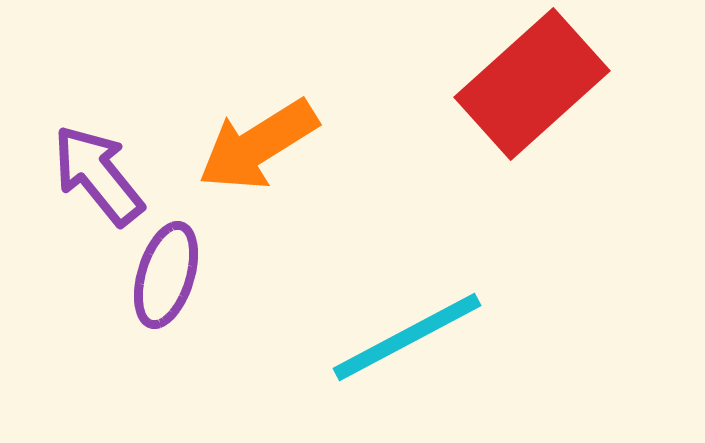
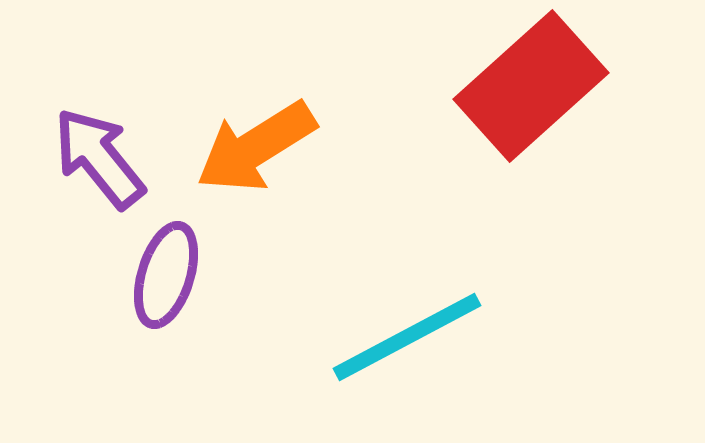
red rectangle: moved 1 px left, 2 px down
orange arrow: moved 2 px left, 2 px down
purple arrow: moved 1 px right, 17 px up
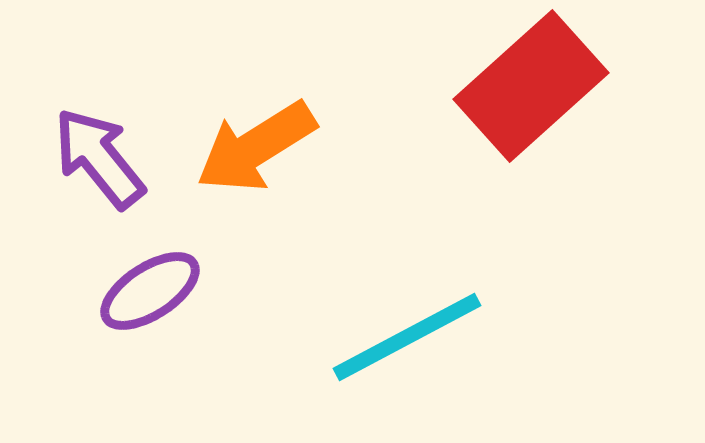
purple ellipse: moved 16 px left, 16 px down; rotated 40 degrees clockwise
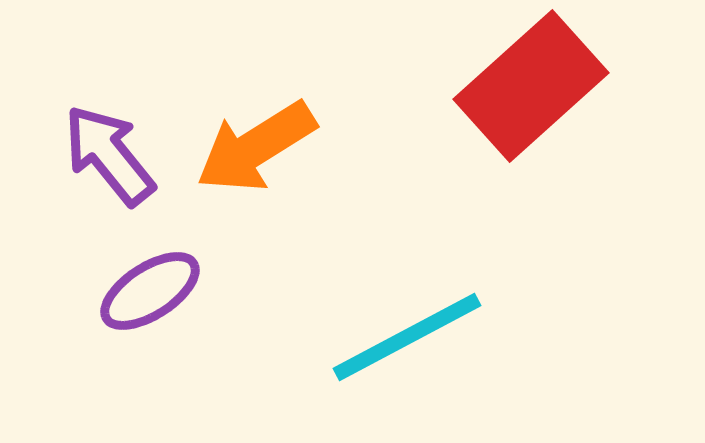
purple arrow: moved 10 px right, 3 px up
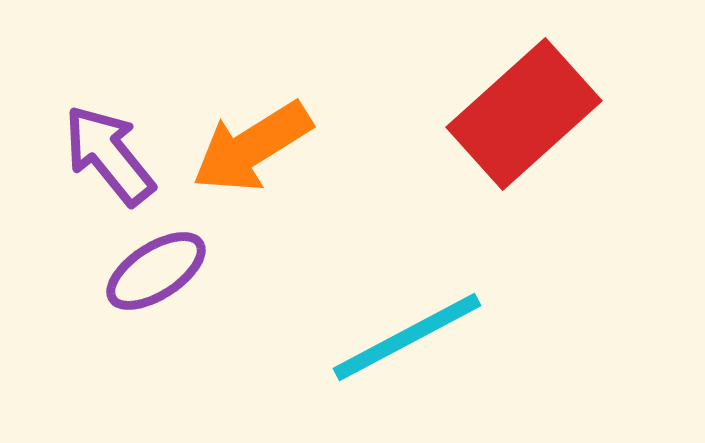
red rectangle: moved 7 px left, 28 px down
orange arrow: moved 4 px left
purple ellipse: moved 6 px right, 20 px up
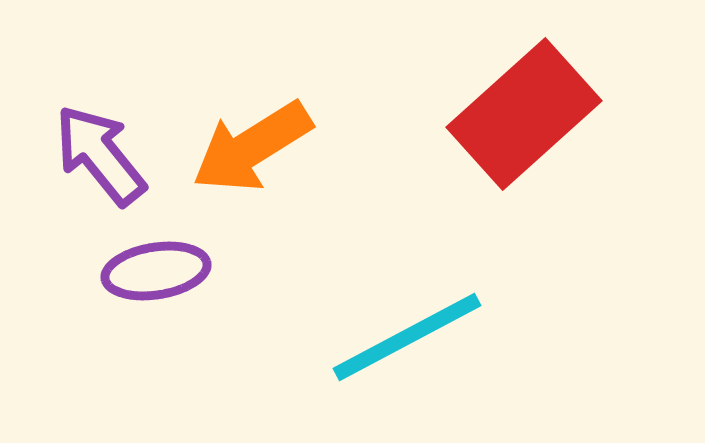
purple arrow: moved 9 px left
purple ellipse: rotated 24 degrees clockwise
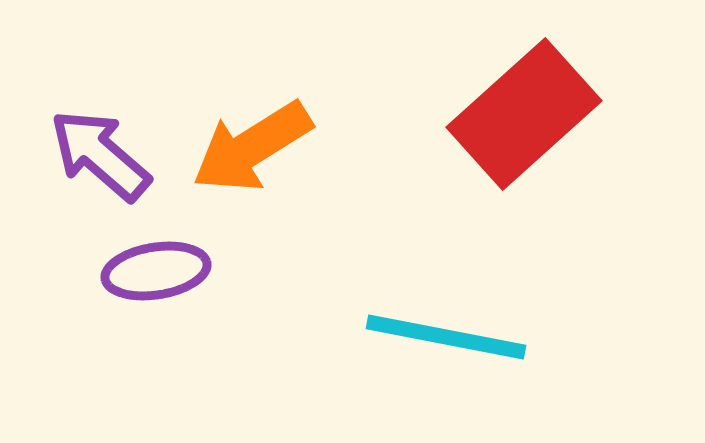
purple arrow: rotated 10 degrees counterclockwise
cyan line: moved 39 px right; rotated 39 degrees clockwise
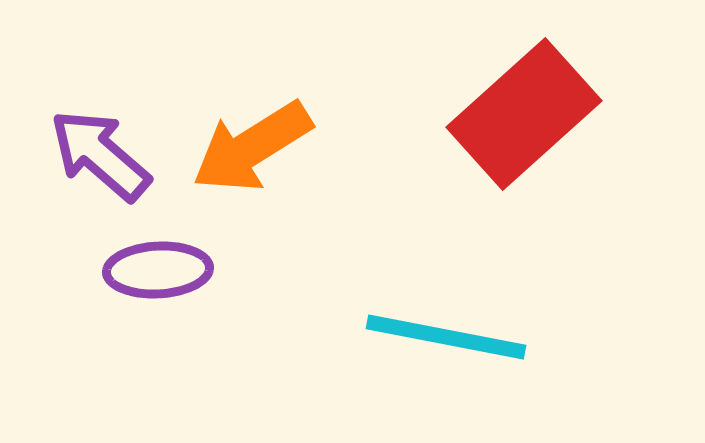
purple ellipse: moved 2 px right, 1 px up; rotated 6 degrees clockwise
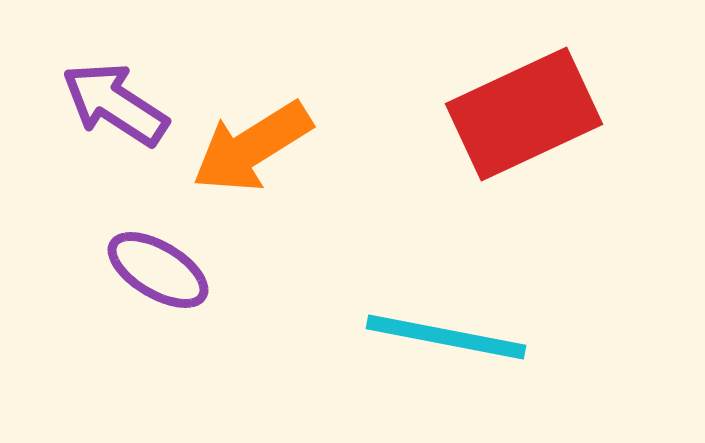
red rectangle: rotated 17 degrees clockwise
purple arrow: moved 15 px right, 51 px up; rotated 8 degrees counterclockwise
purple ellipse: rotated 34 degrees clockwise
